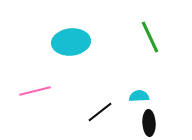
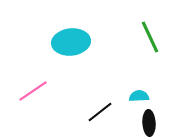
pink line: moved 2 px left; rotated 20 degrees counterclockwise
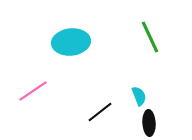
cyan semicircle: rotated 72 degrees clockwise
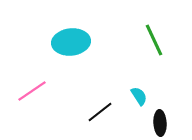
green line: moved 4 px right, 3 px down
pink line: moved 1 px left
cyan semicircle: rotated 12 degrees counterclockwise
black ellipse: moved 11 px right
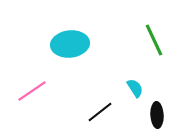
cyan ellipse: moved 1 px left, 2 px down
cyan semicircle: moved 4 px left, 8 px up
black ellipse: moved 3 px left, 8 px up
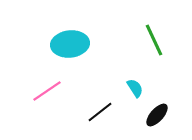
pink line: moved 15 px right
black ellipse: rotated 45 degrees clockwise
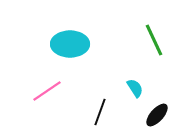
cyan ellipse: rotated 6 degrees clockwise
black line: rotated 32 degrees counterclockwise
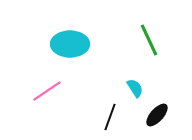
green line: moved 5 px left
black line: moved 10 px right, 5 px down
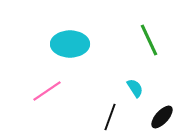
black ellipse: moved 5 px right, 2 px down
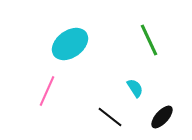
cyan ellipse: rotated 36 degrees counterclockwise
pink line: rotated 32 degrees counterclockwise
black line: rotated 72 degrees counterclockwise
